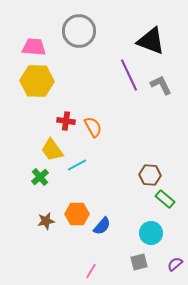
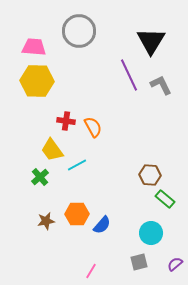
black triangle: rotated 40 degrees clockwise
blue semicircle: moved 1 px up
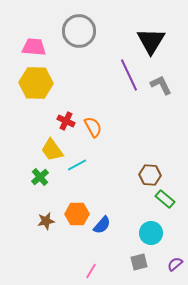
yellow hexagon: moved 1 px left, 2 px down
red cross: rotated 18 degrees clockwise
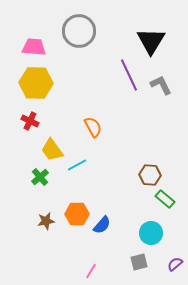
red cross: moved 36 px left
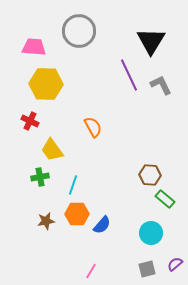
yellow hexagon: moved 10 px right, 1 px down
cyan line: moved 4 px left, 20 px down; rotated 42 degrees counterclockwise
green cross: rotated 30 degrees clockwise
gray square: moved 8 px right, 7 px down
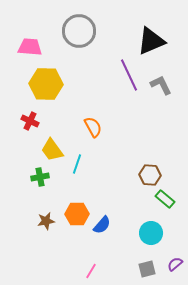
black triangle: rotated 36 degrees clockwise
pink trapezoid: moved 4 px left
cyan line: moved 4 px right, 21 px up
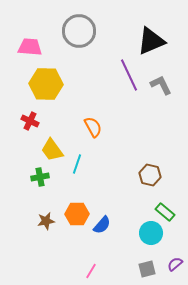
brown hexagon: rotated 10 degrees clockwise
green rectangle: moved 13 px down
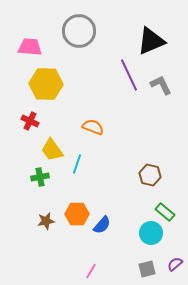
orange semicircle: rotated 40 degrees counterclockwise
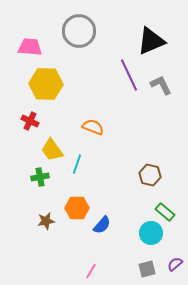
orange hexagon: moved 6 px up
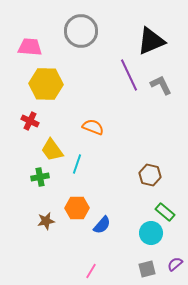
gray circle: moved 2 px right
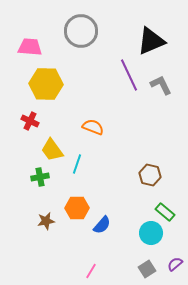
gray square: rotated 18 degrees counterclockwise
